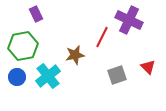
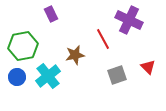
purple rectangle: moved 15 px right
red line: moved 1 px right, 2 px down; rotated 55 degrees counterclockwise
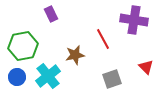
purple cross: moved 5 px right; rotated 16 degrees counterclockwise
red triangle: moved 2 px left
gray square: moved 5 px left, 4 px down
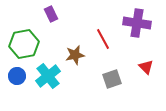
purple cross: moved 3 px right, 3 px down
green hexagon: moved 1 px right, 2 px up
blue circle: moved 1 px up
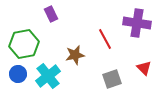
red line: moved 2 px right
red triangle: moved 2 px left, 1 px down
blue circle: moved 1 px right, 2 px up
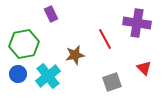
gray square: moved 3 px down
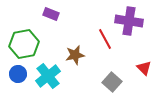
purple rectangle: rotated 42 degrees counterclockwise
purple cross: moved 8 px left, 2 px up
gray square: rotated 30 degrees counterclockwise
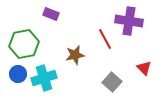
cyan cross: moved 4 px left, 2 px down; rotated 20 degrees clockwise
